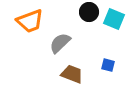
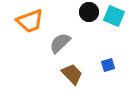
cyan square: moved 3 px up
blue square: rotated 32 degrees counterclockwise
brown trapezoid: rotated 25 degrees clockwise
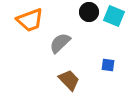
orange trapezoid: moved 1 px up
blue square: rotated 24 degrees clockwise
brown trapezoid: moved 3 px left, 6 px down
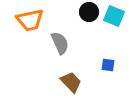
orange trapezoid: rotated 8 degrees clockwise
gray semicircle: rotated 110 degrees clockwise
brown trapezoid: moved 2 px right, 2 px down
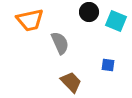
cyan square: moved 2 px right, 5 px down
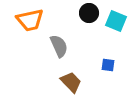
black circle: moved 1 px down
gray semicircle: moved 1 px left, 3 px down
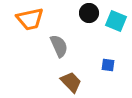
orange trapezoid: moved 1 px up
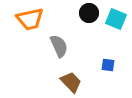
cyan square: moved 2 px up
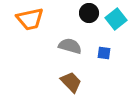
cyan square: rotated 30 degrees clockwise
gray semicircle: moved 11 px right; rotated 50 degrees counterclockwise
blue square: moved 4 px left, 12 px up
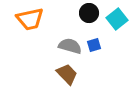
cyan square: moved 1 px right
blue square: moved 10 px left, 8 px up; rotated 24 degrees counterclockwise
brown trapezoid: moved 4 px left, 8 px up
